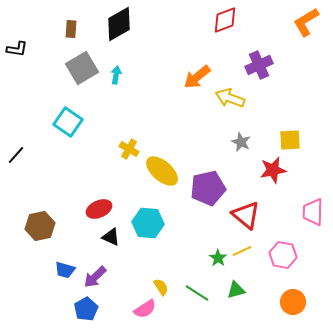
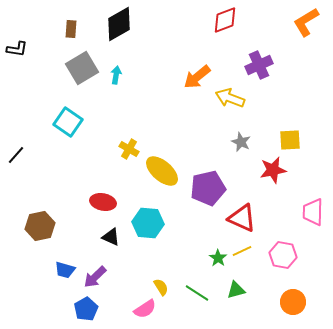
red ellipse: moved 4 px right, 7 px up; rotated 35 degrees clockwise
red triangle: moved 4 px left, 3 px down; rotated 16 degrees counterclockwise
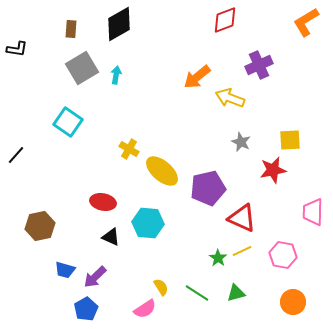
green triangle: moved 3 px down
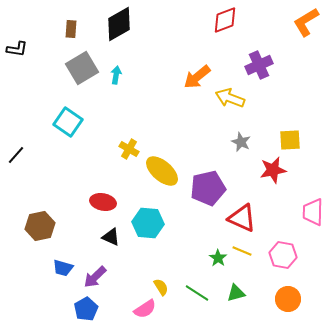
yellow line: rotated 48 degrees clockwise
blue trapezoid: moved 2 px left, 2 px up
orange circle: moved 5 px left, 3 px up
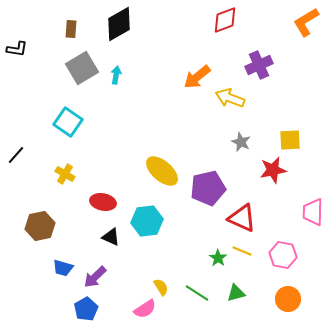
yellow cross: moved 64 px left, 25 px down
cyan hexagon: moved 1 px left, 2 px up; rotated 12 degrees counterclockwise
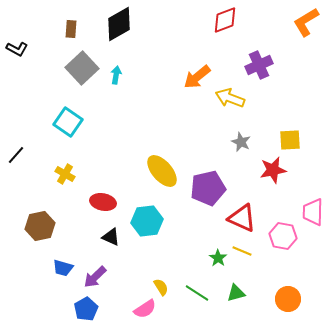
black L-shape: rotated 20 degrees clockwise
gray square: rotated 12 degrees counterclockwise
yellow ellipse: rotated 8 degrees clockwise
pink hexagon: moved 19 px up
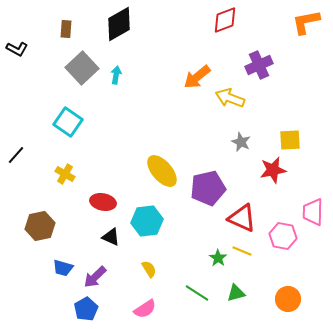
orange L-shape: rotated 20 degrees clockwise
brown rectangle: moved 5 px left
yellow semicircle: moved 12 px left, 18 px up
